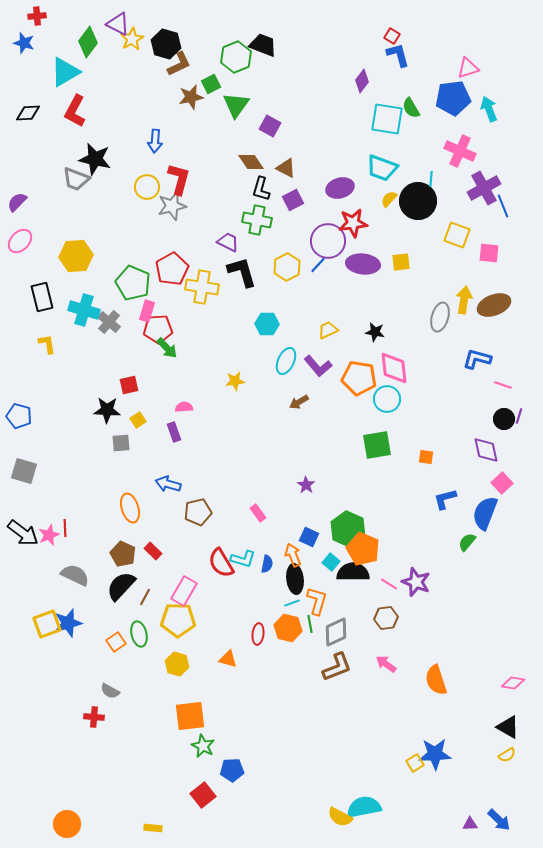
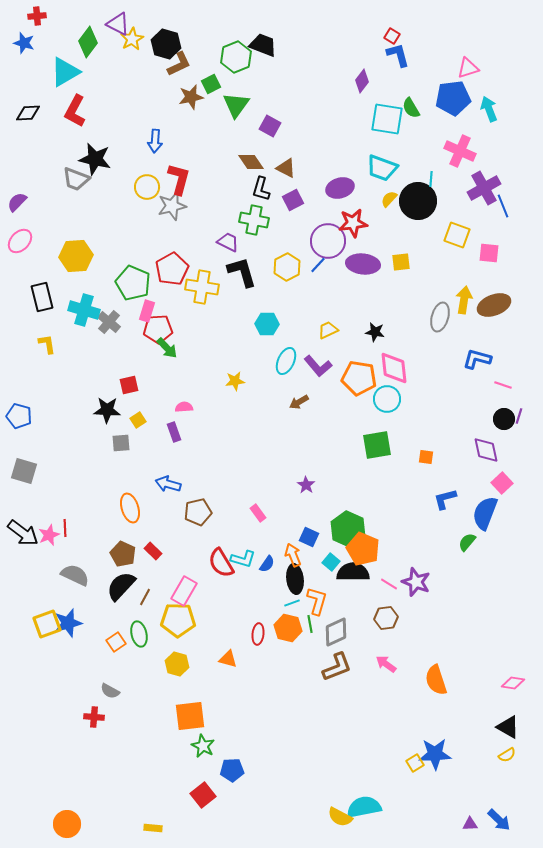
green cross at (257, 220): moved 3 px left
blue semicircle at (267, 564): rotated 24 degrees clockwise
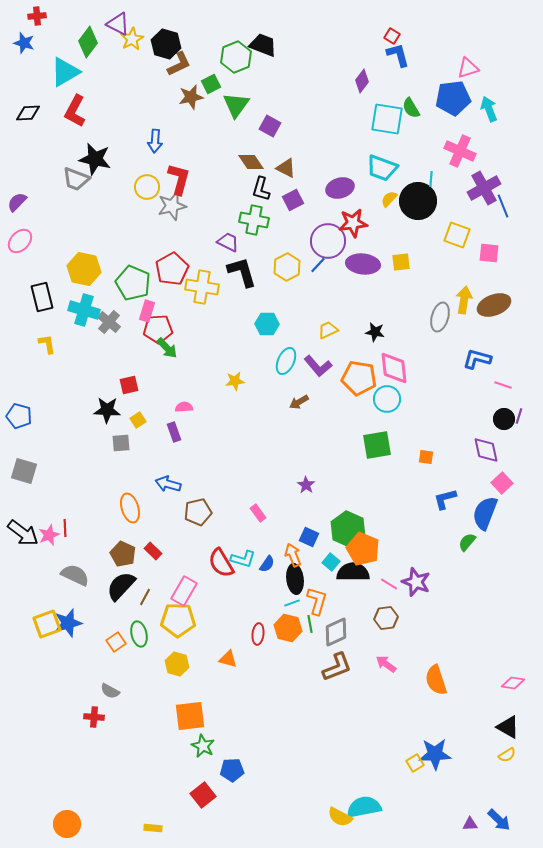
yellow hexagon at (76, 256): moved 8 px right, 13 px down; rotated 16 degrees clockwise
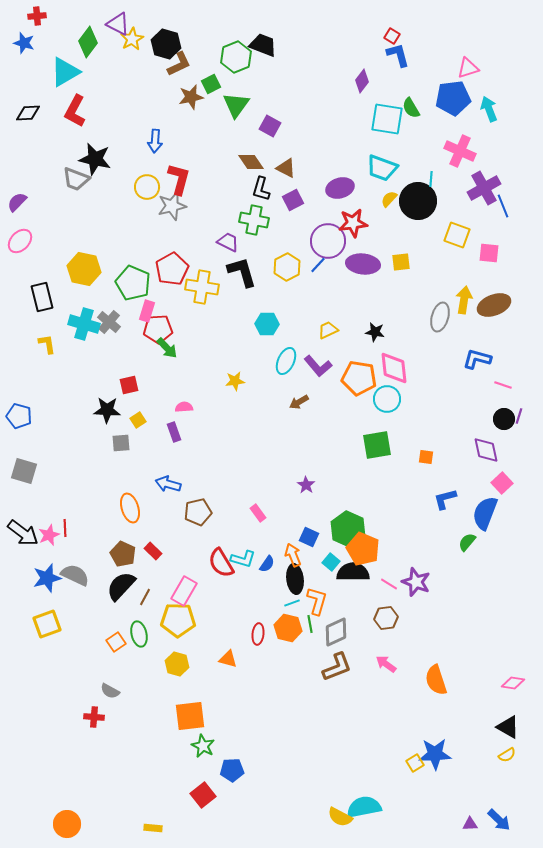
cyan cross at (84, 310): moved 14 px down
blue star at (68, 623): moved 21 px left, 45 px up
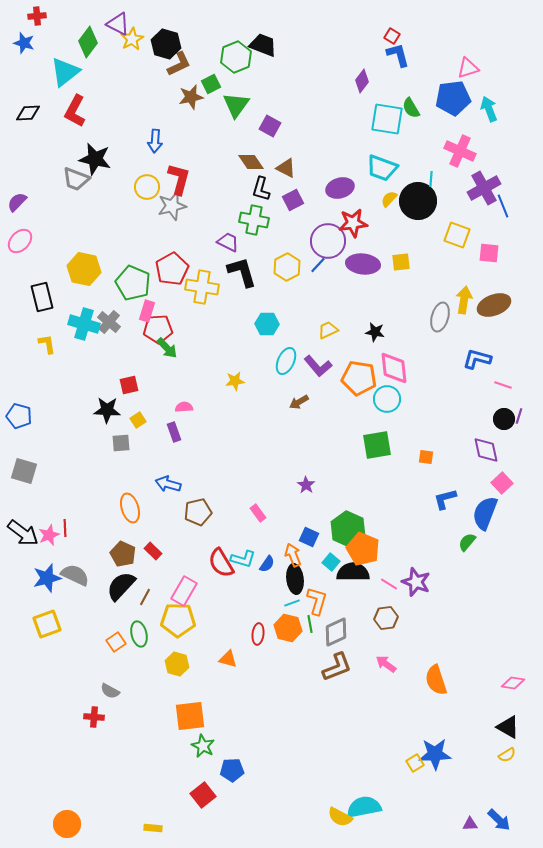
cyan triangle at (65, 72): rotated 8 degrees counterclockwise
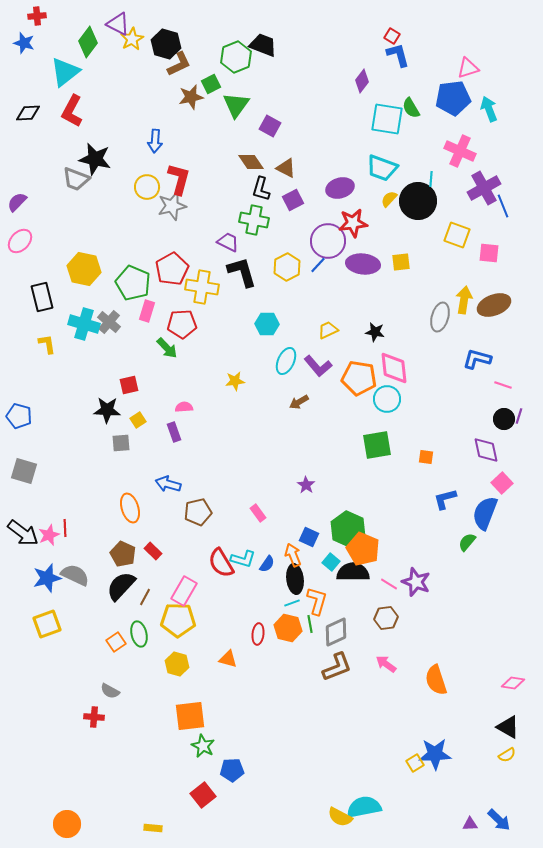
red L-shape at (75, 111): moved 3 px left
red pentagon at (158, 329): moved 24 px right, 5 px up
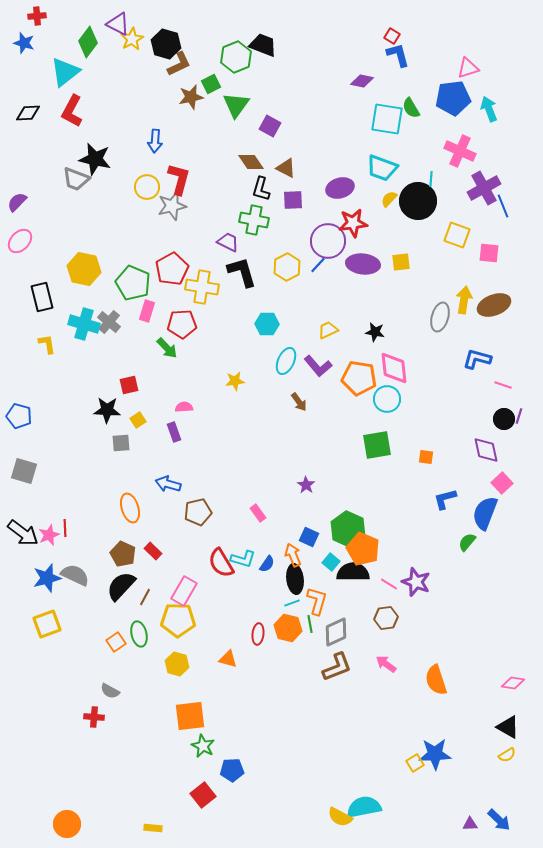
purple diamond at (362, 81): rotated 65 degrees clockwise
purple square at (293, 200): rotated 25 degrees clockwise
brown arrow at (299, 402): rotated 96 degrees counterclockwise
